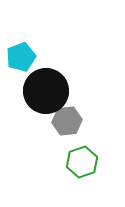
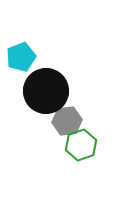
green hexagon: moved 1 px left, 17 px up
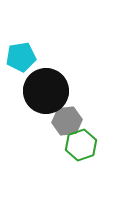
cyan pentagon: rotated 12 degrees clockwise
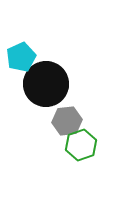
cyan pentagon: rotated 16 degrees counterclockwise
black circle: moved 7 px up
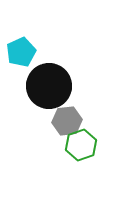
cyan pentagon: moved 5 px up
black circle: moved 3 px right, 2 px down
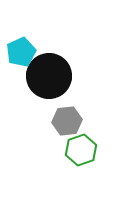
black circle: moved 10 px up
green hexagon: moved 5 px down
